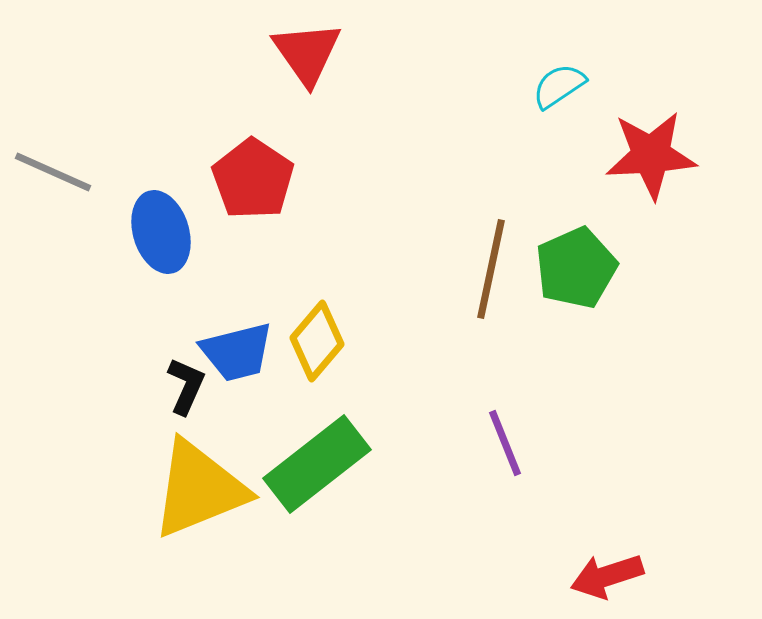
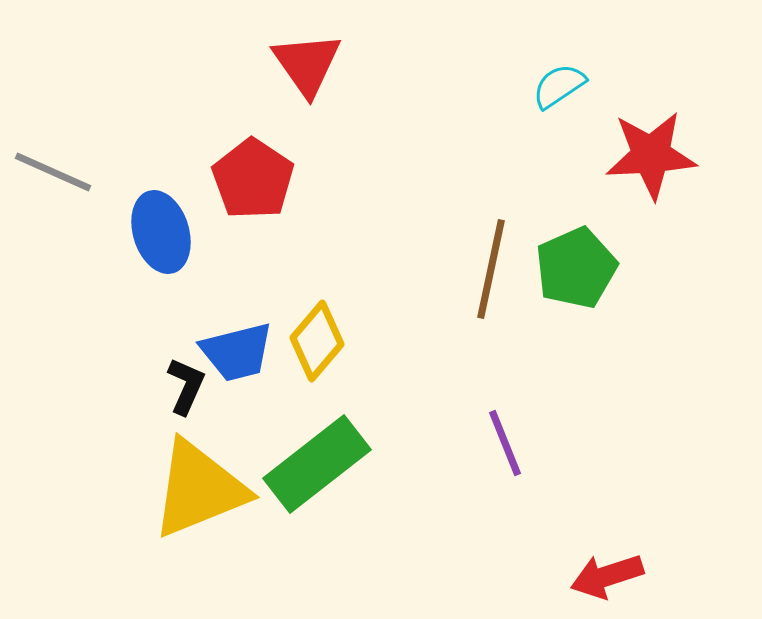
red triangle: moved 11 px down
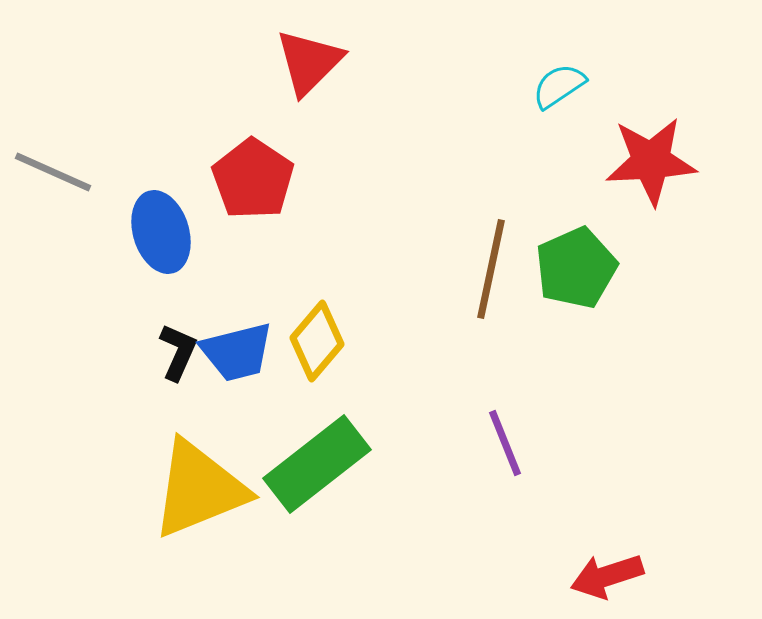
red triangle: moved 2 px right, 2 px up; rotated 20 degrees clockwise
red star: moved 6 px down
black L-shape: moved 8 px left, 34 px up
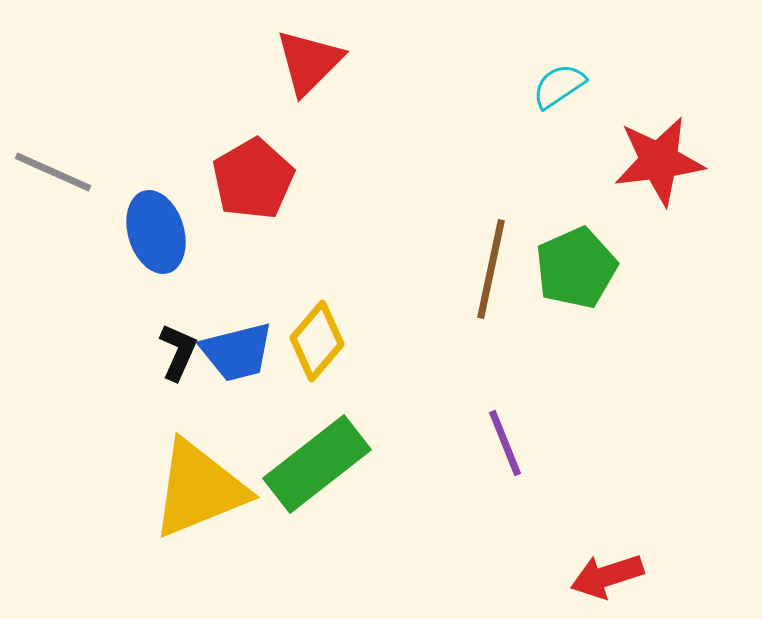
red star: moved 8 px right; rotated 4 degrees counterclockwise
red pentagon: rotated 8 degrees clockwise
blue ellipse: moved 5 px left
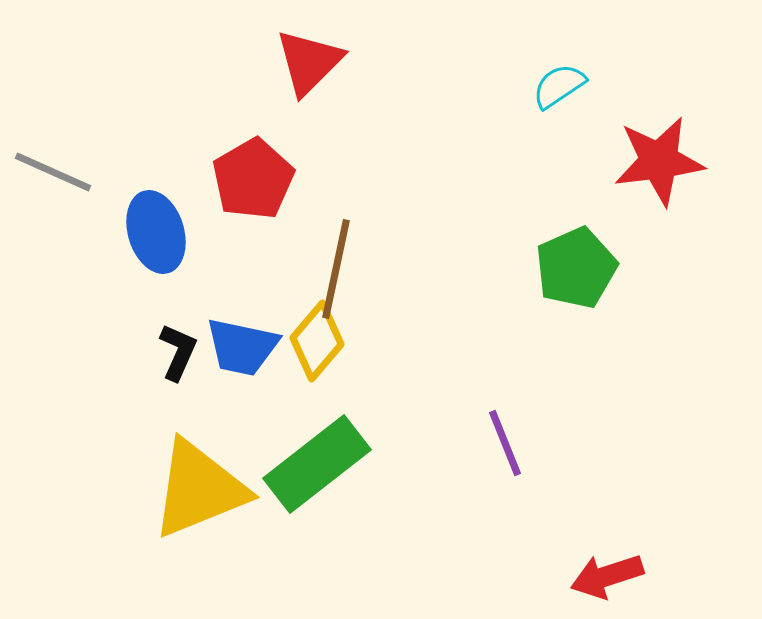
brown line: moved 155 px left
blue trapezoid: moved 5 px right, 5 px up; rotated 26 degrees clockwise
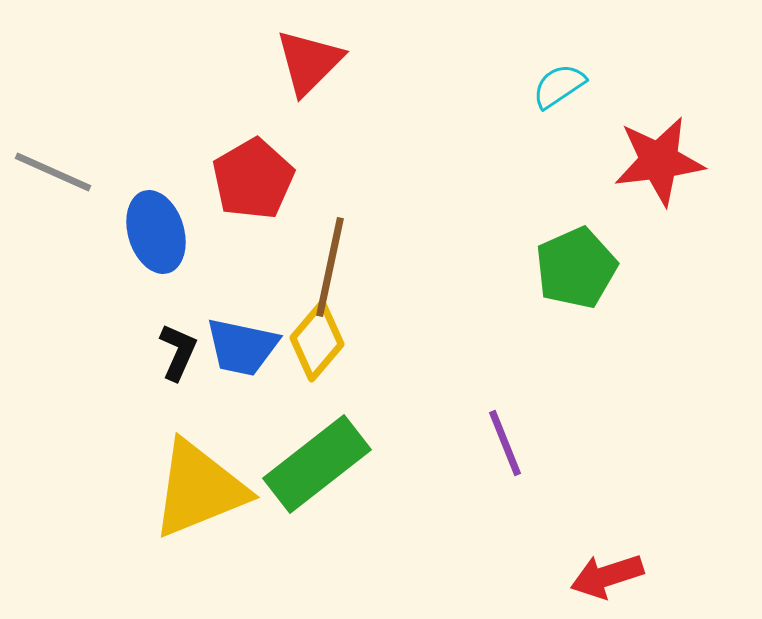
brown line: moved 6 px left, 2 px up
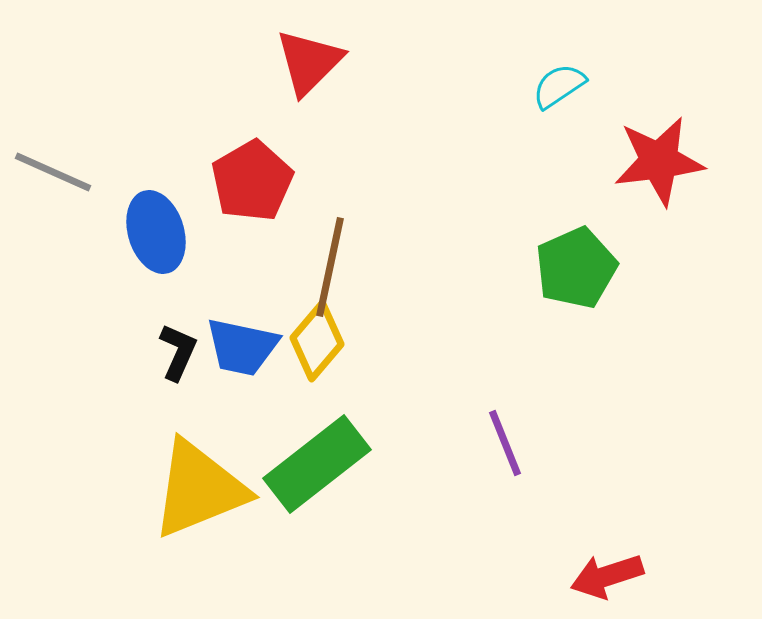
red pentagon: moved 1 px left, 2 px down
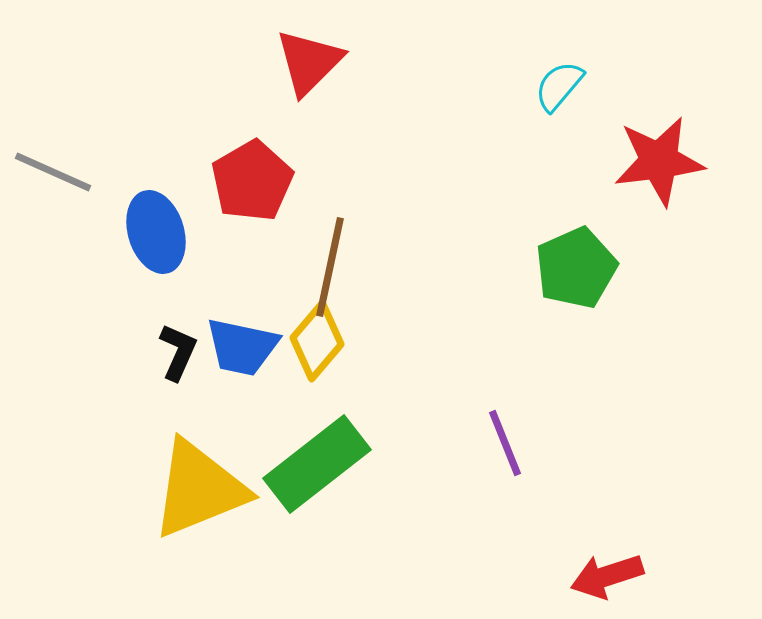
cyan semicircle: rotated 16 degrees counterclockwise
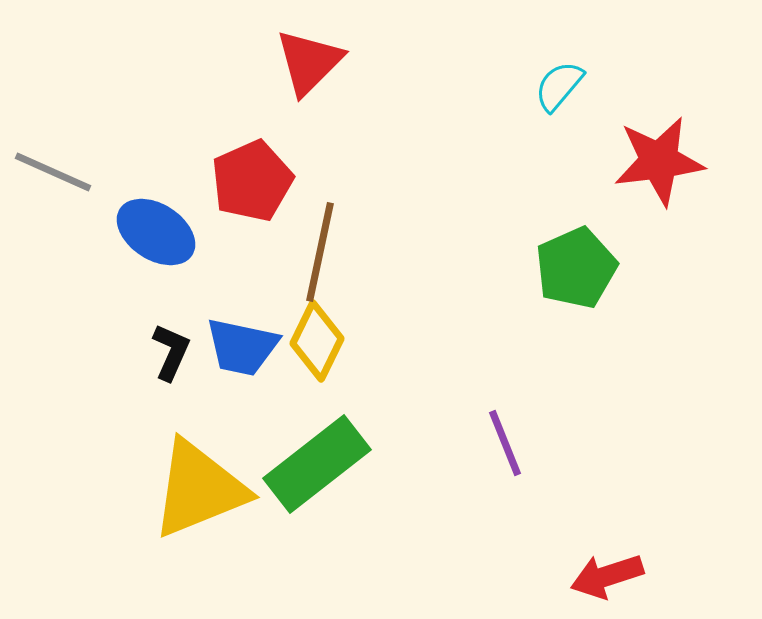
red pentagon: rotated 6 degrees clockwise
blue ellipse: rotated 40 degrees counterclockwise
brown line: moved 10 px left, 15 px up
yellow diamond: rotated 14 degrees counterclockwise
black L-shape: moved 7 px left
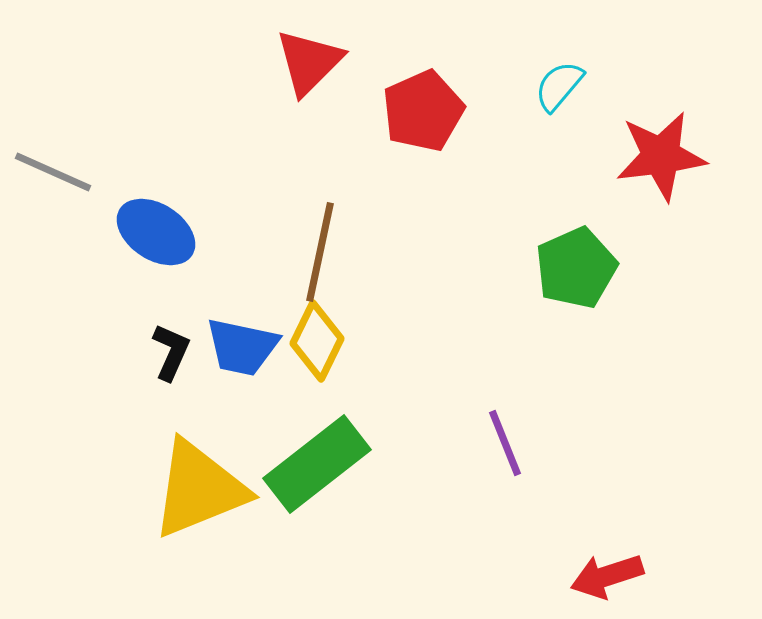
red star: moved 2 px right, 5 px up
red pentagon: moved 171 px right, 70 px up
